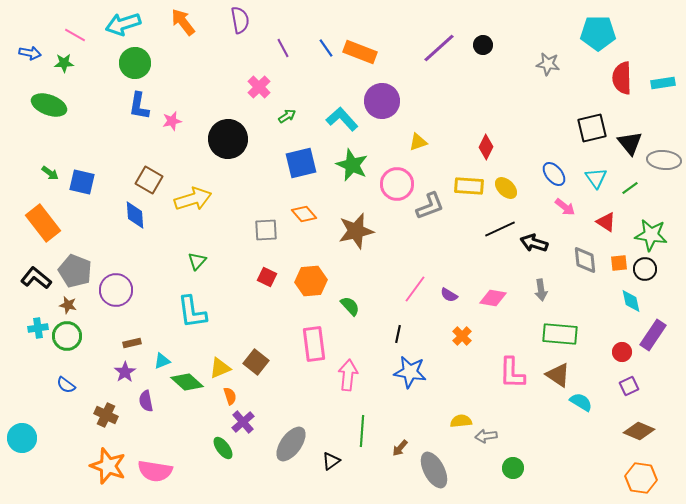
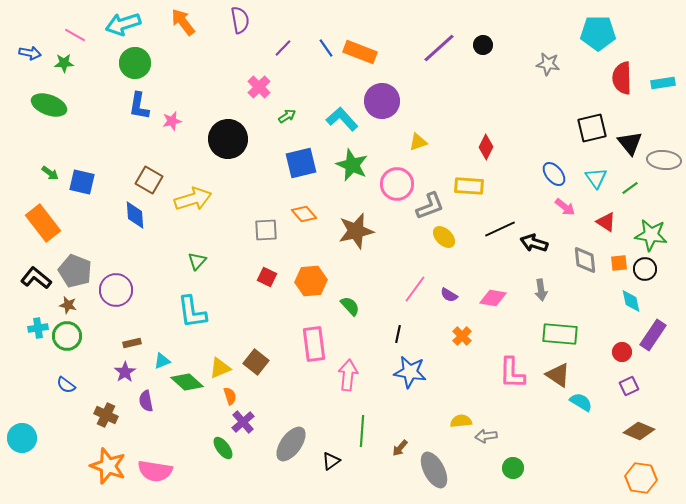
purple line at (283, 48): rotated 72 degrees clockwise
yellow ellipse at (506, 188): moved 62 px left, 49 px down
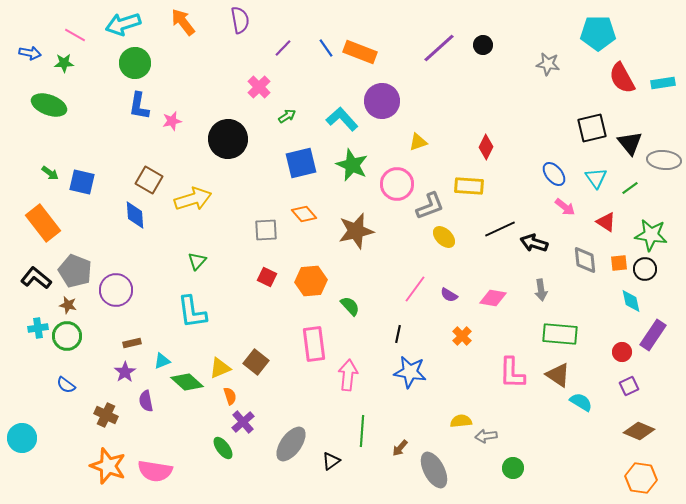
red semicircle at (622, 78): rotated 28 degrees counterclockwise
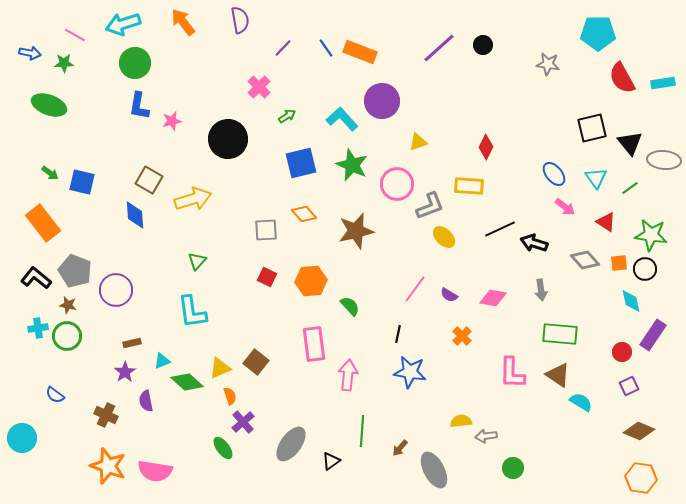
gray diamond at (585, 260): rotated 36 degrees counterclockwise
blue semicircle at (66, 385): moved 11 px left, 10 px down
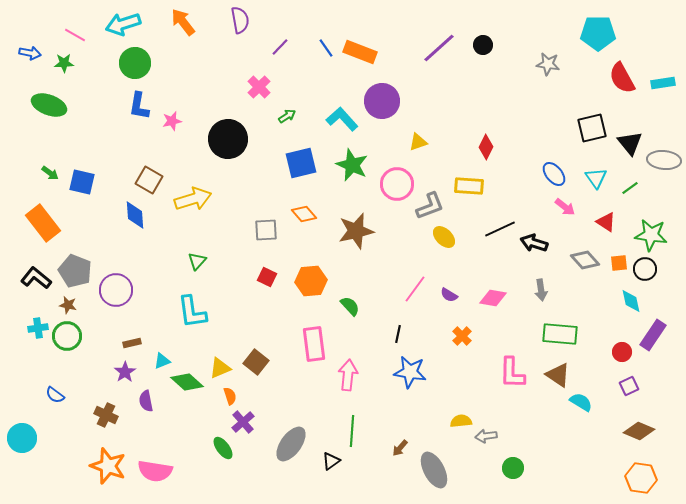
purple line at (283, 48): moved 3 px left, 1 px up
green line at (362, 431): moved 10 px left
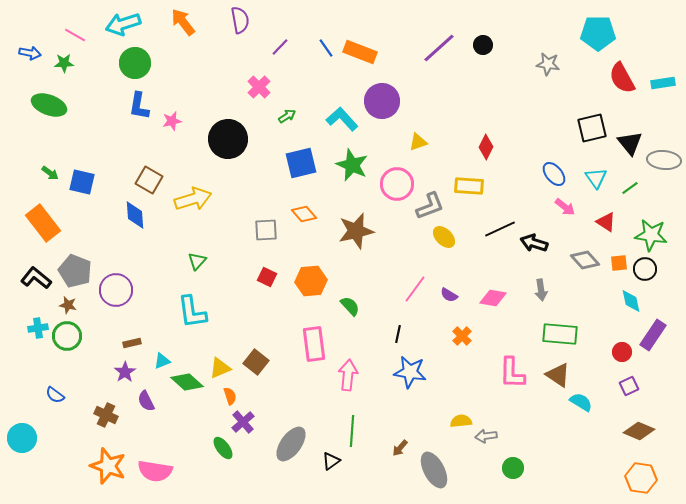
purple semicircle at (146, 401): rotated 15 degrees counterclockwise
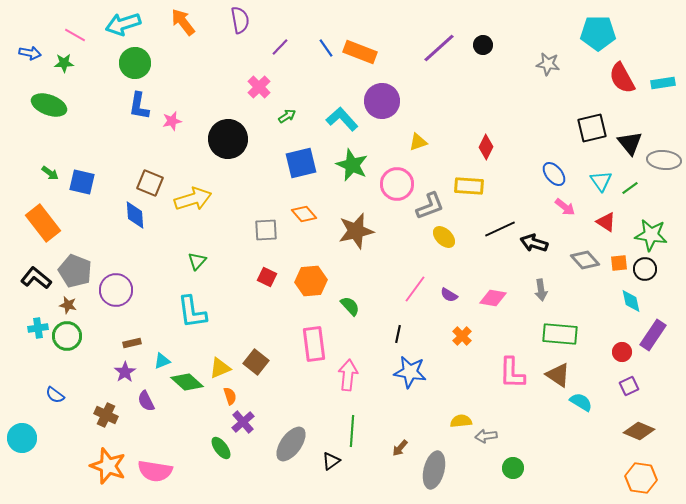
cyan triangle at (596, 178): moved 5 px right, 3 px down
brown square at (149, 180): moved 1 px right, 3 px down; rotated 8 degrees counterclockwise
green ellipse at (223, 448): moved 2 px left
gray ellipse at (434, 470): rotated 42 degrees clockwise
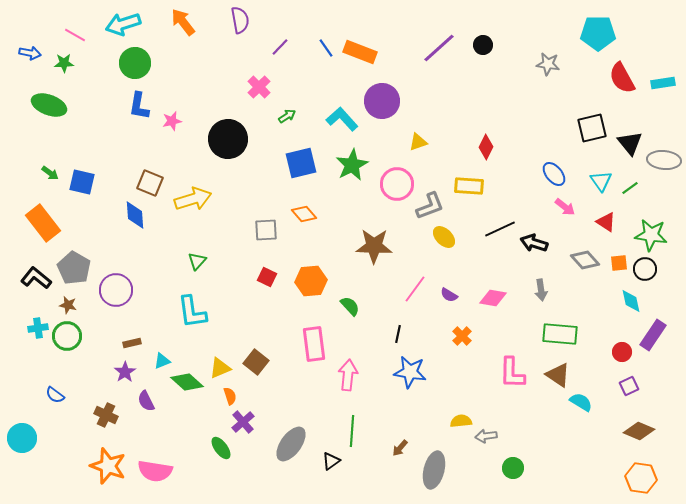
green star at (352, 165): rotated 20 degrees clockwise
brown star at (356, 231): moved 18 px right, 15 px down; rotated 15 degrees clockwise
gray pentagon at (75, 271): moved 1 px left, 3 px up; rotated 8 degrees clockwise
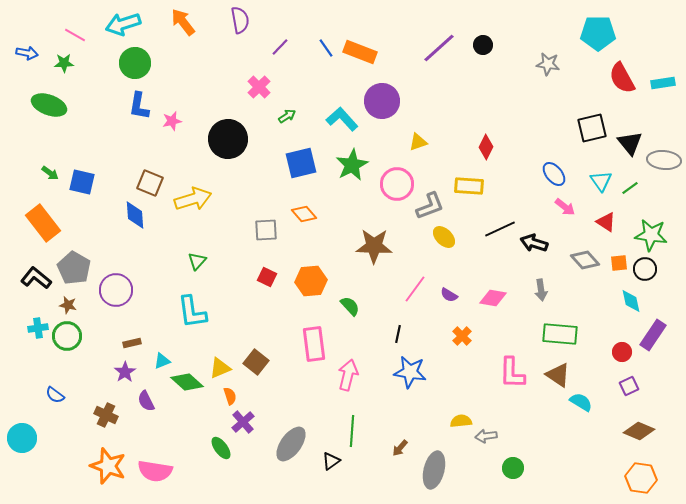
blue arrow at (30, 53): moved 3 px left
pink arrow at (348, 375): rotated 8 degrees clockwise
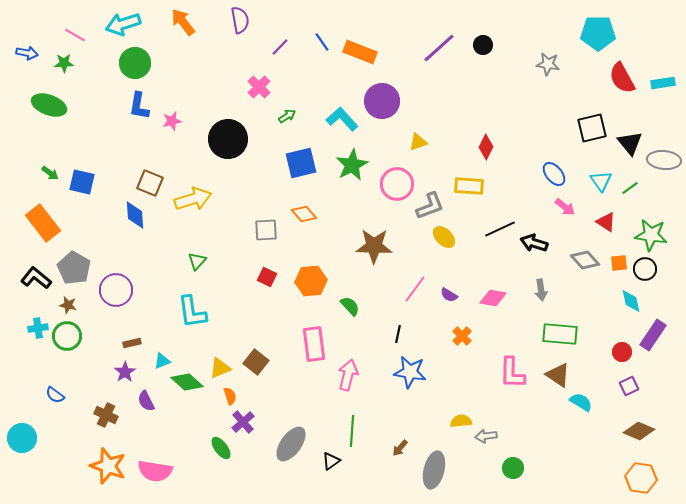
blue line at (326, 48): moved 4 px left, 6 px up
